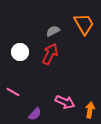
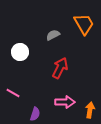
gray semicircle: moved 4 px down
red arrow: moved 10 px right, 14 px down
pink line: moved 1 px down
pink arrow: rotated 24 degrees counterclockwise
purple semicircle: rotated 24 degrees counterclockwise
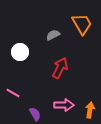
orange trapezoid: moved 2 px left
pink arrow: moved 1 px left, 3 px down
purple semicircle: rotated 48 degrees counterclockwise
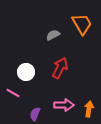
white circle: moved 6 px right, 20 px down
orange arrow: moved 1 px left, 1 px up
purple semicircle: rotated 128 degrees counterclockwise
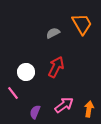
gray semicircle: moved 2 px up
red arrow: moved 4 px left, 1 px up
pink line: rotated 24 degrees clockwise
pink arrow: rotated 36 degrees counterclockwise
purple semicircle: moved 2 px up
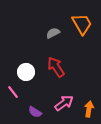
red arrow: rotated 60 degrees counterclockwise
pink line: moved 1 px up
pink arrow: moved 2 px up
purple semicircle: rotated 80 degrees counterclockwise
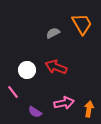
red arrow: rotated 35 degrees counterclockwise
white circle: moved 1 px right, 2 px up
pink arrow: rotated 24 degrees clockwise
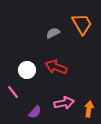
purple semicircle: rotated 80 degrees counterclockwise
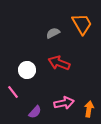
red arrow: moved 3 px right, 4 px up
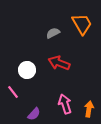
pink arrow: moved 1 px right, 1 px down; rotated 96 degrees counterclockwise
purple semicircle: moved 1 px left, 2 px down
